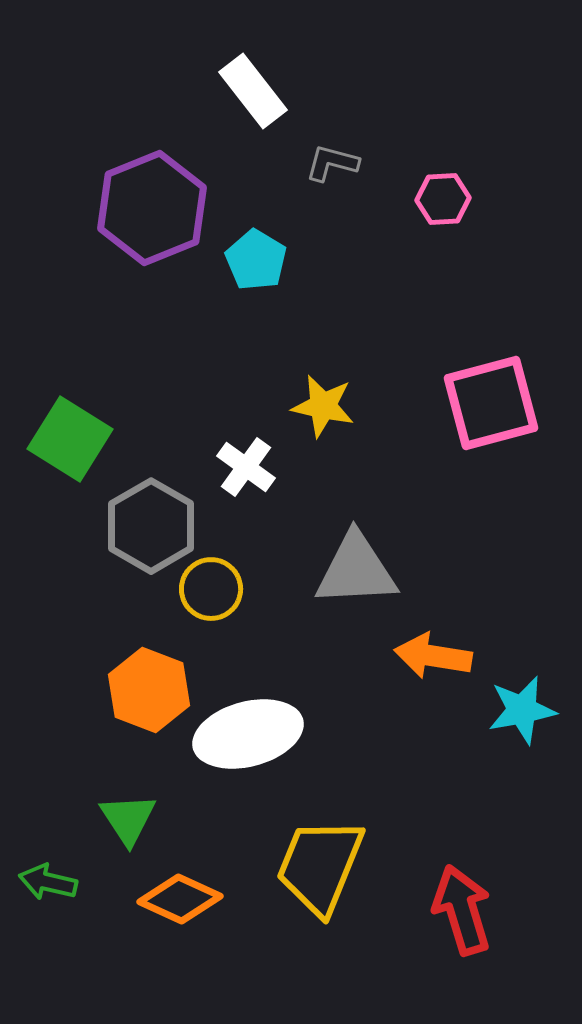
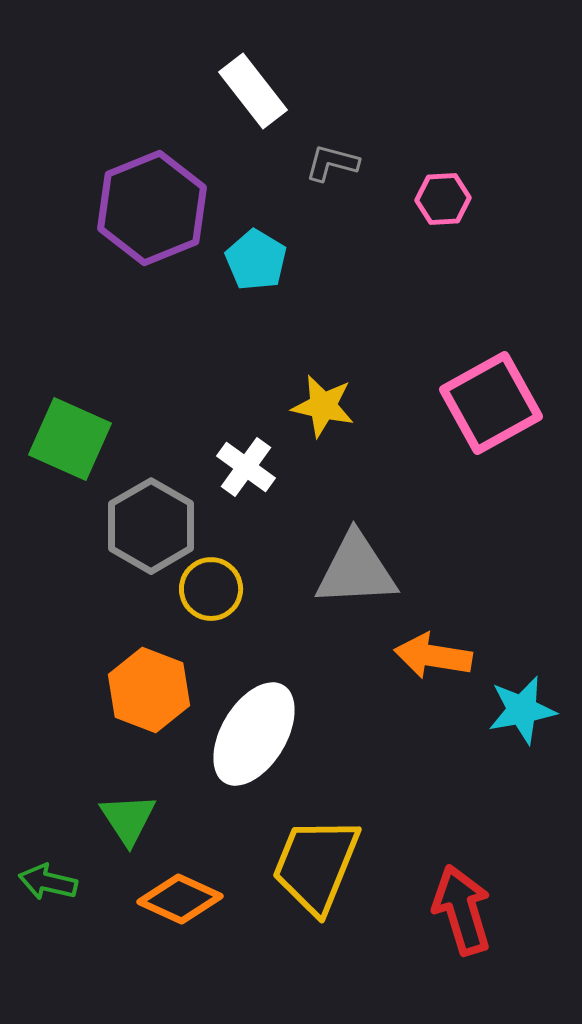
pink square: rotated 14 degrees counterclockwise
green square: rotated 8 degrees counterclockwise
white ellipse: moved 6 px right; rotated 44 degrees counterclockwise
yellow trapezoid: moved 4 px left, 1 px up
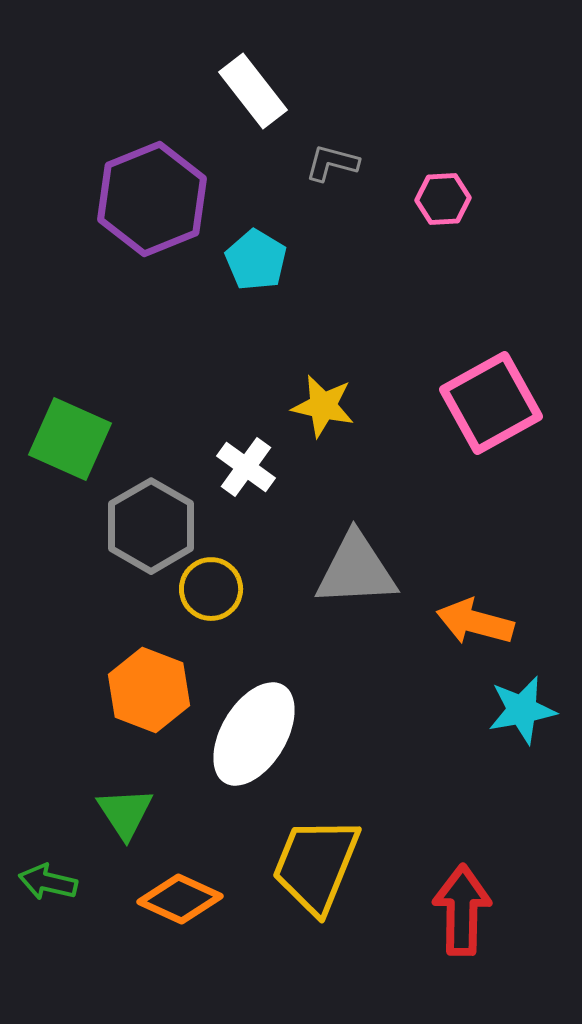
purple hexagon: moved 9 px up
orange arrow: moved 42 px right, 34 px up; rotated 6 degrees clockwise
green triangle: moved 3 px left, 6 px up
red arrow: rotated 18 degrees clockwise
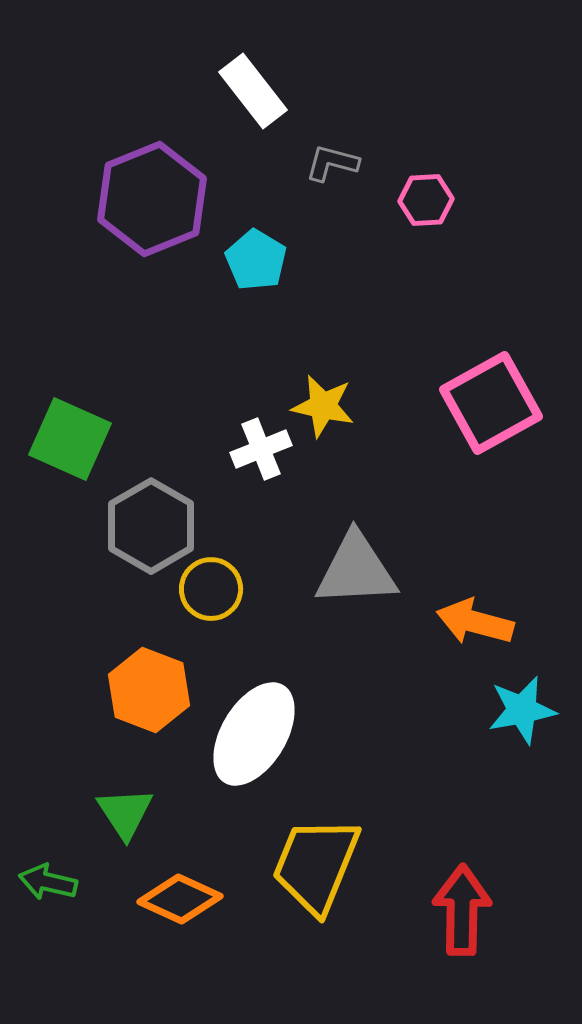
pink hexagon: moved 17 px left, 1 px down
white cross: moved 15 px right, 18 px up; rotated 32 degrees clockwise
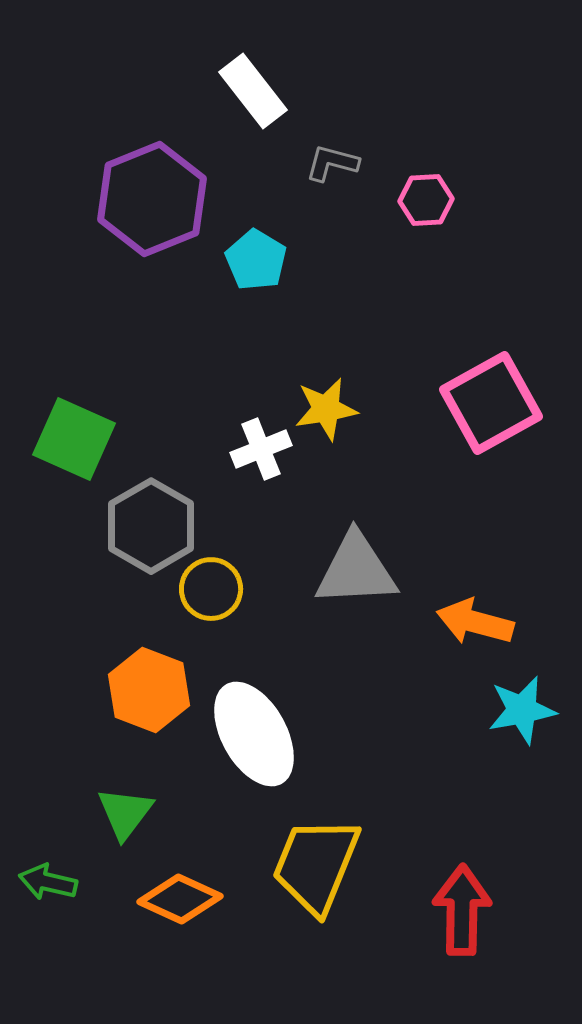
yellow star: moved 3 px right, 3 px down; rotated 22 degrees counterclockwise
green square: moved 4 px right
white ellipse: rotated 60 degrees counterclockwise
green triangle: rotated 10 degrees clockwise
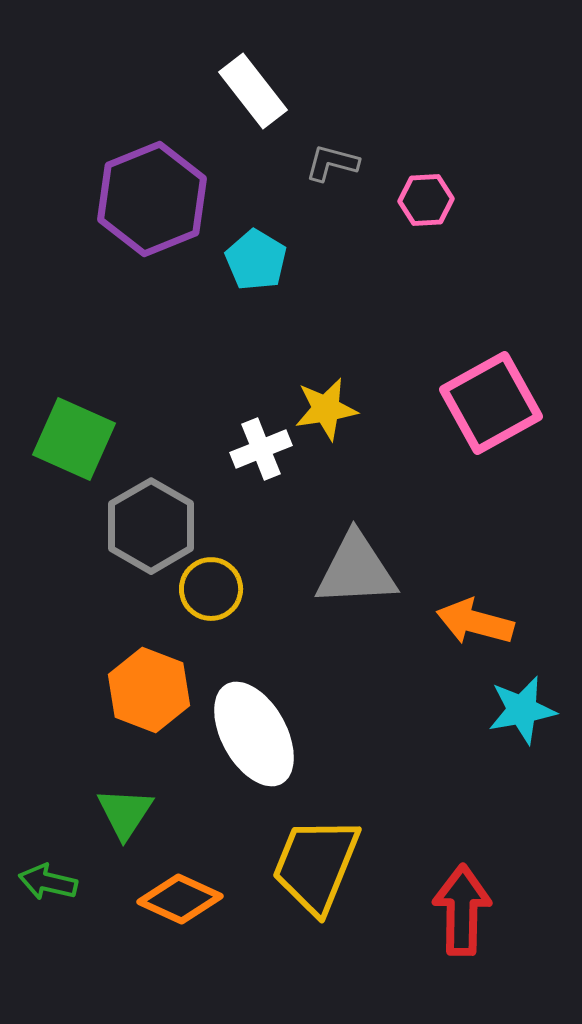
green triangle: rotated 4 degrees counterclockwise
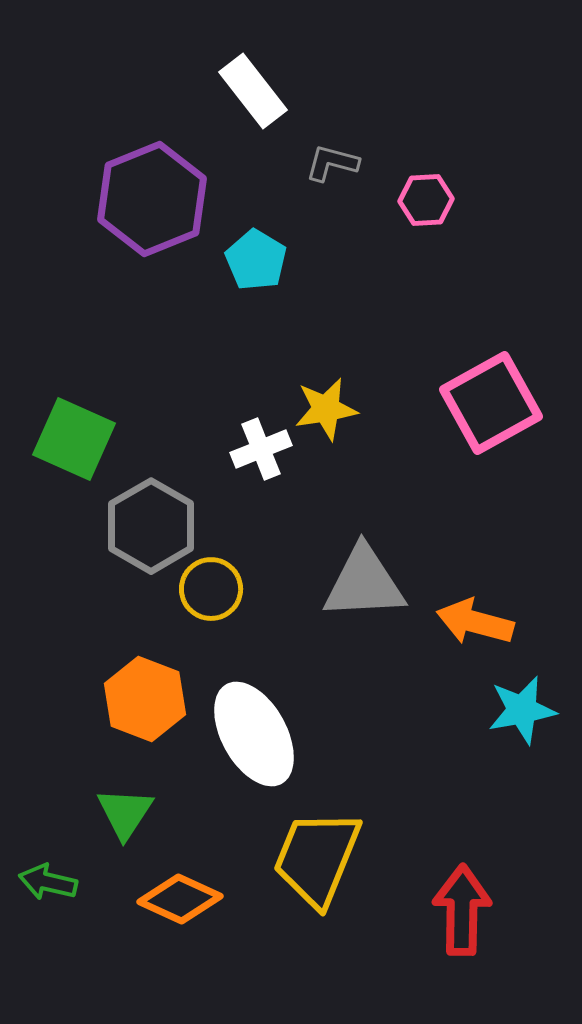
gray triangle: moved 8 px right, 13 px down
orange hexagon: moved 4 px left, 9 px down
yellow trapezoid: moved 1 px right, 7 px up
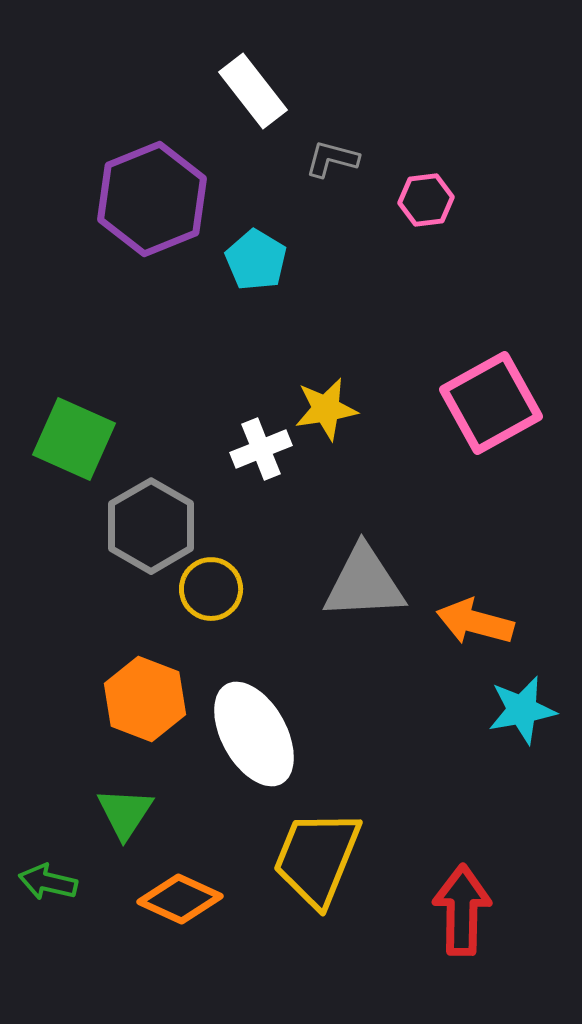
gray L-shape: moved 4 px up
pink hexagon: rotated 4 degrees counterclockwise
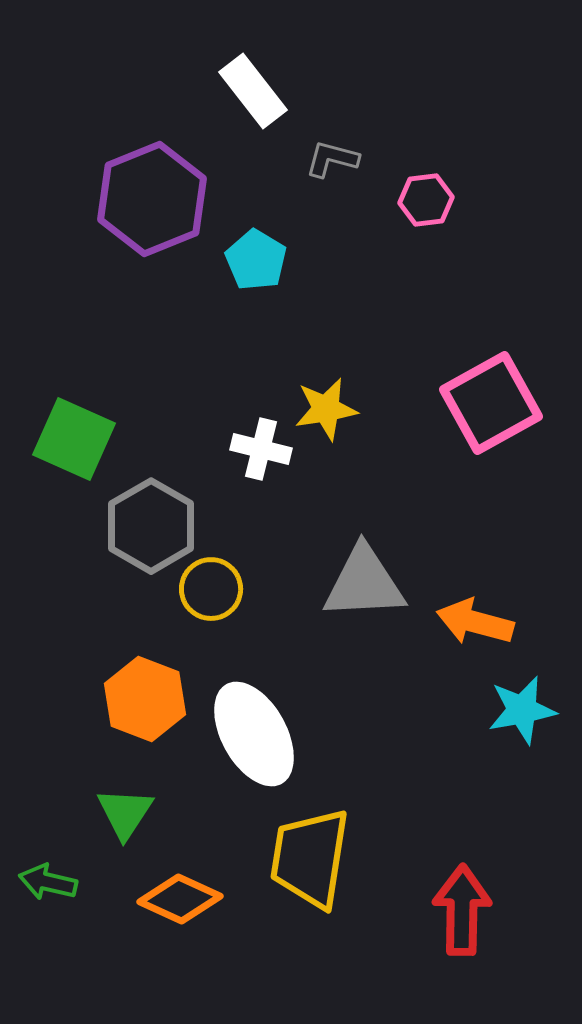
white cross: rotated 36 degrees clockwise
yellow trapezoid: moved 7 px left; rotated 13 degrees counterclockwise
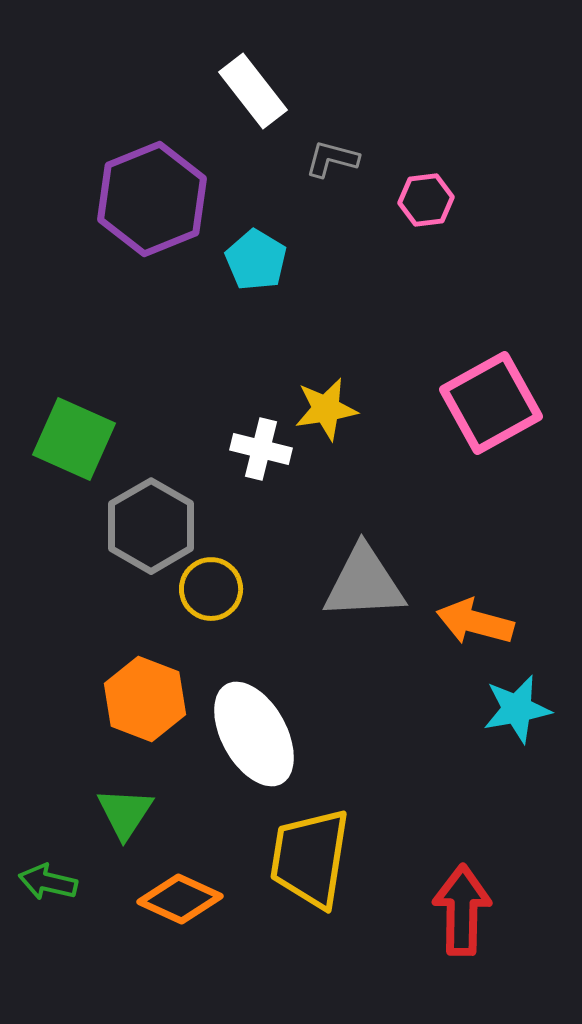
cyan star: moved 5 px left, 1 px up
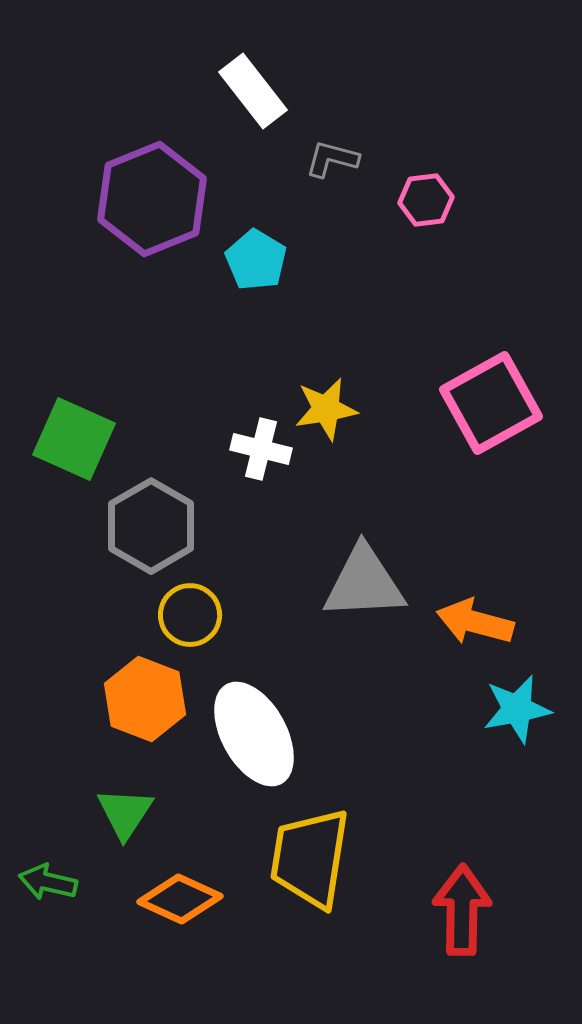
yellow circle: moved 21 px left, 26 px down
